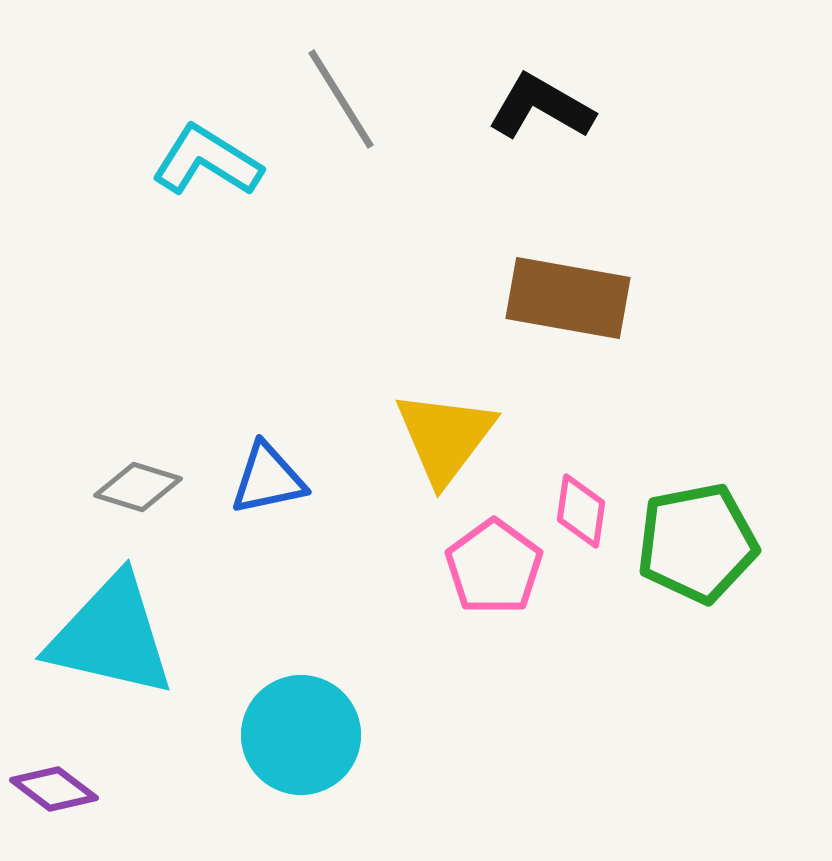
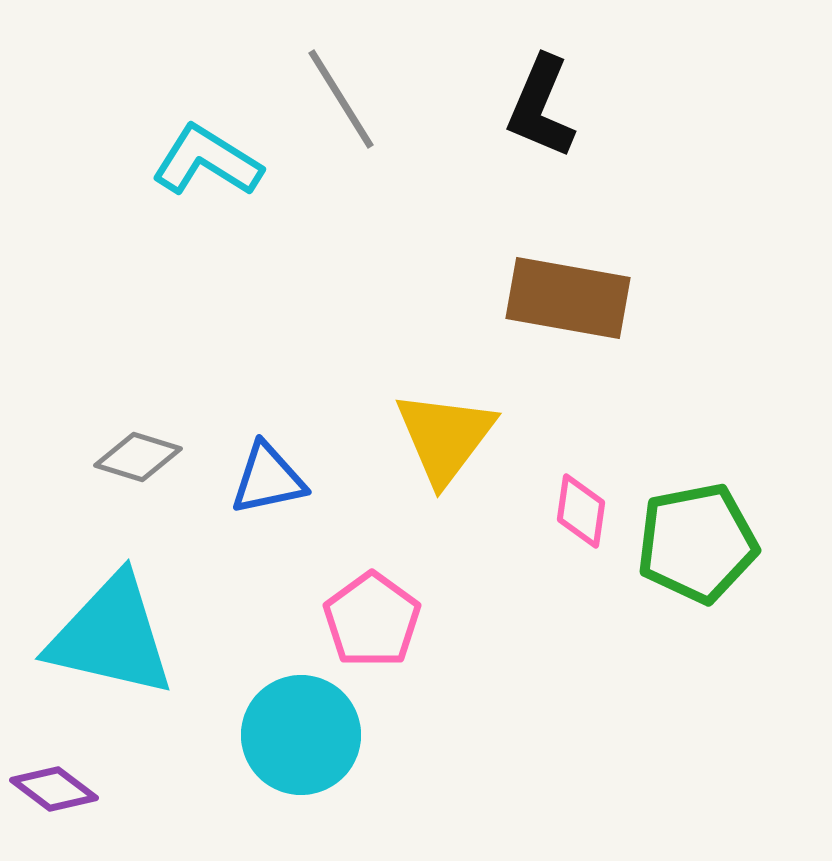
black L-shape: rotated 97 degrees counterclockwise
gray diamond: moved 30 px up
pink pentagon: moved 122 px left, 53 px down
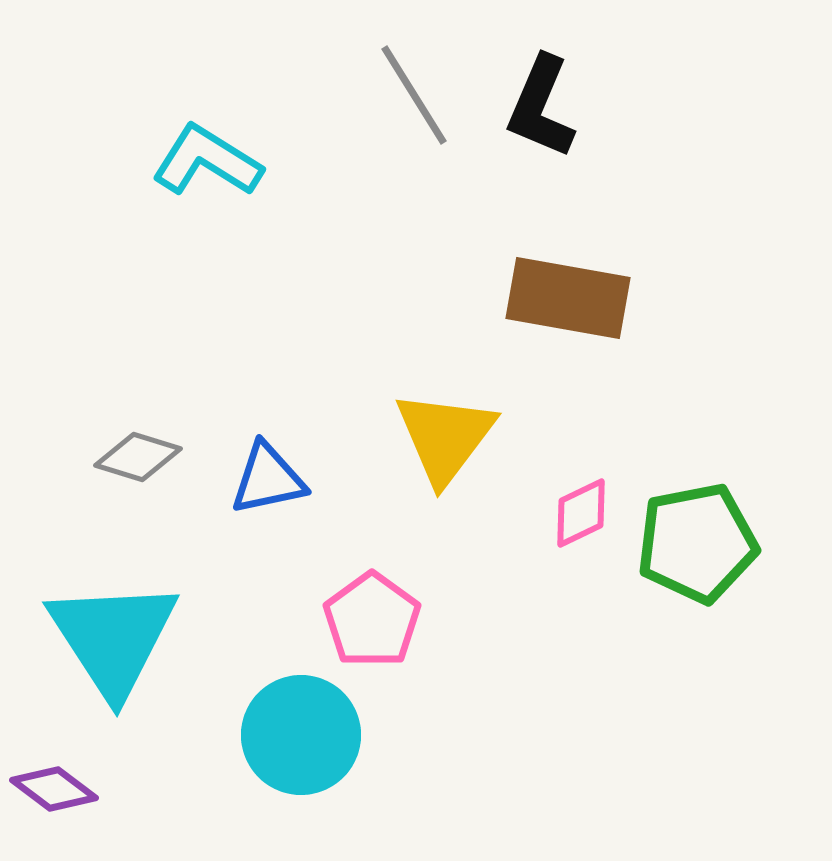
gray line: moved 73 px right, 4 px up
pink diamond: moved 2 px down; rotated 56 degrees clockwise
cyan triangle: moved 2 px right, 2 px down; rotated 44 degrees clockwise
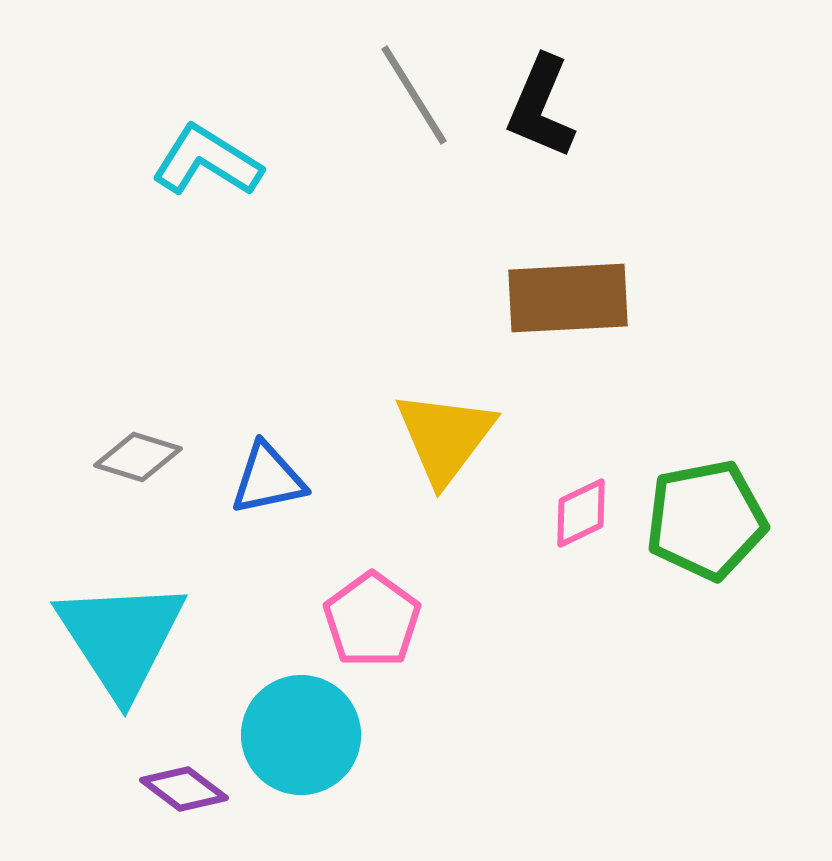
brown rectangle: rotated 13 degrees counterclockwise
green pentagon: moved 9 px right, 23 px up
cyan triangle: moved 8 px right
purple diamond: moved 130 px right
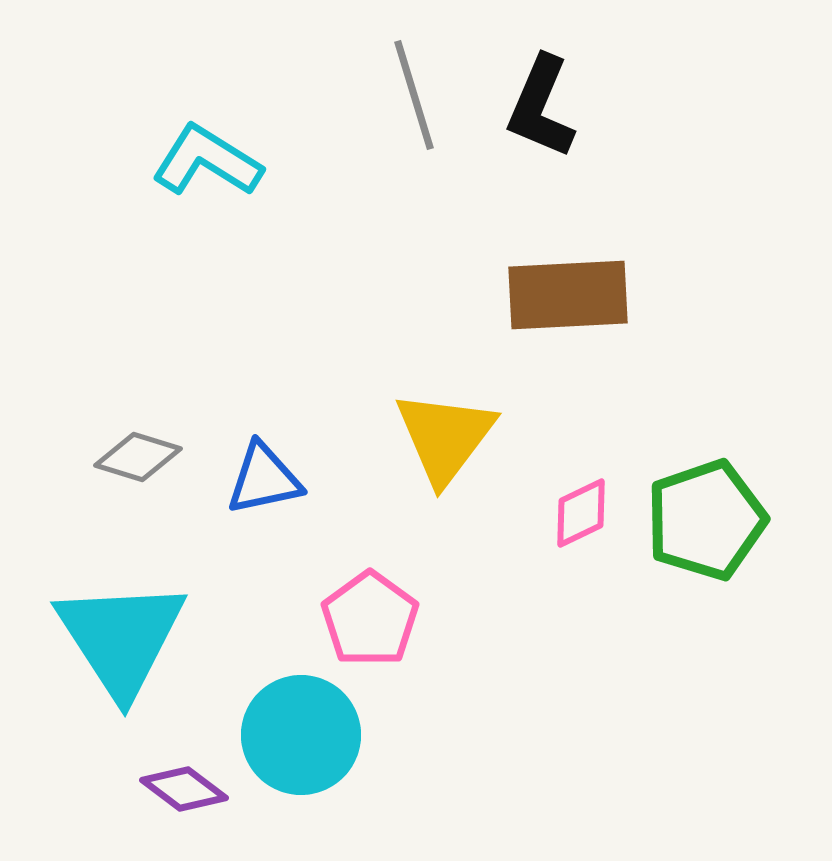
gray line: rotated 15 degrees clockwise
brown rectangle: moved 3 px up
blue triangle: moved 4 px left
green pentagon: rotated 8 degrees counterclockwise
pink pentagon: moved 2 px left, 1 px up
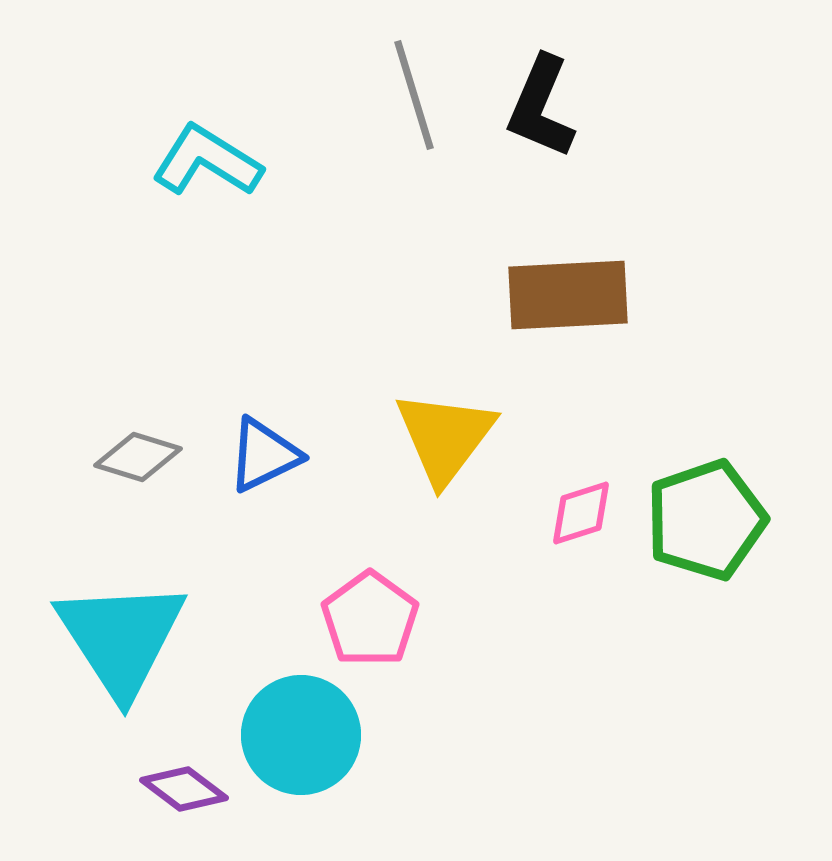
blue triangle: moved 24 px up; rotated 14 degrees counterclockwise
pink diamond: rotated 8 degrees clockwise
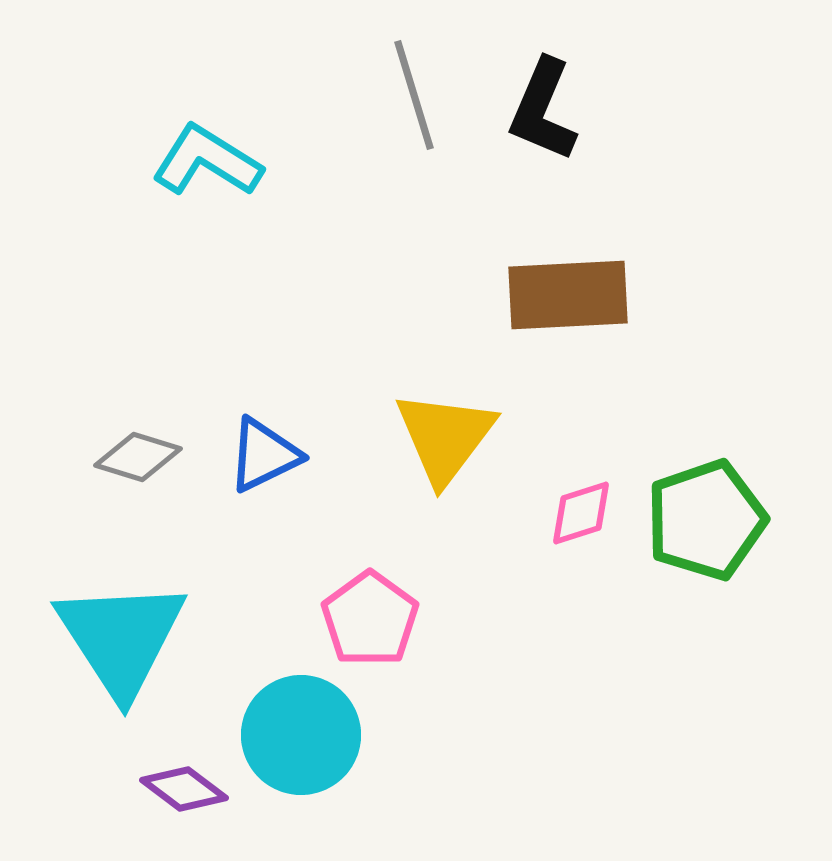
black L-shape: moved 2 px right, 3 px down
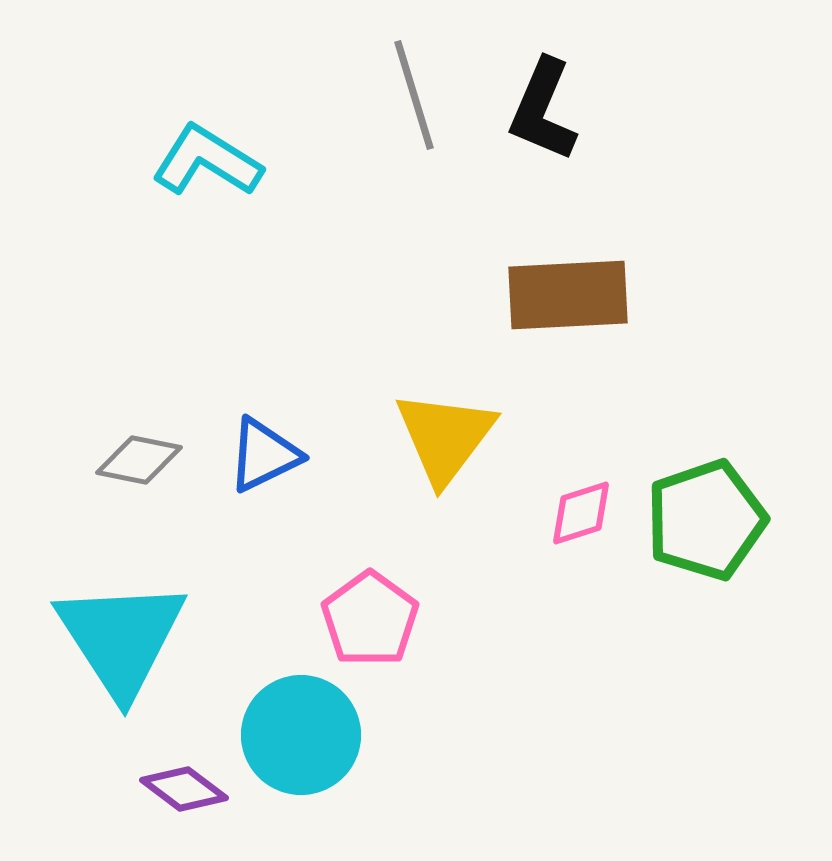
gray diamond: moved 1 px right, 3 px down; rotated 6 degrees counterclockwise
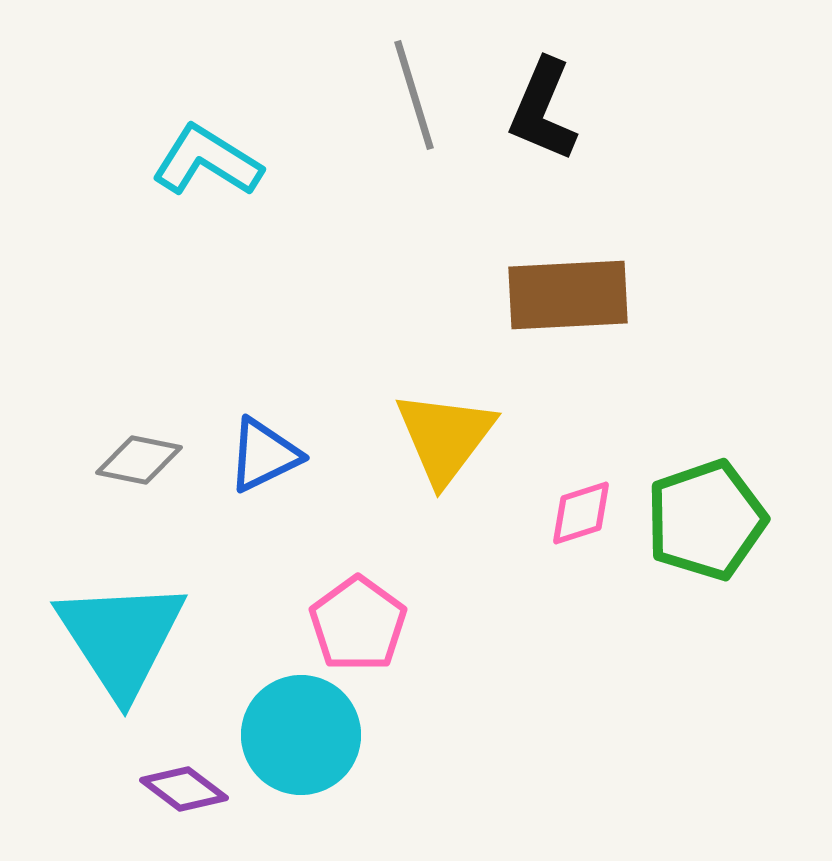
pink pentagon: moved 12 px left, 5 px down
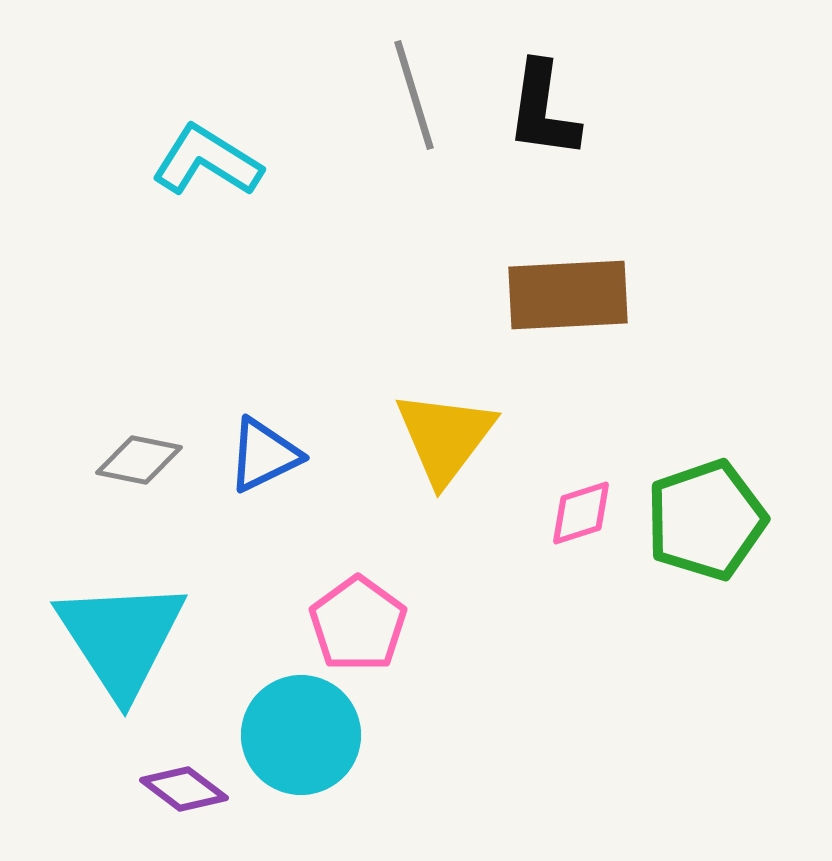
black L-shape: rotated 15 degrees counterclockwise
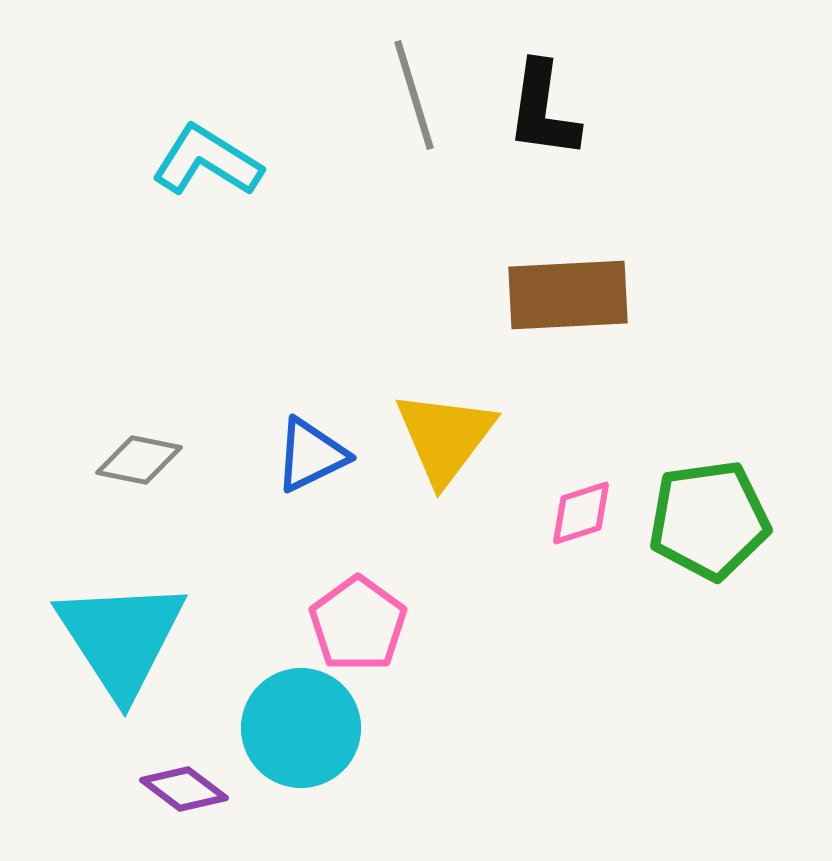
blue triangle: moved 47 px right
green pentagon: moved 3 px right; rotated 11 degrees clockwise
cyan circle: moved 7 px up
